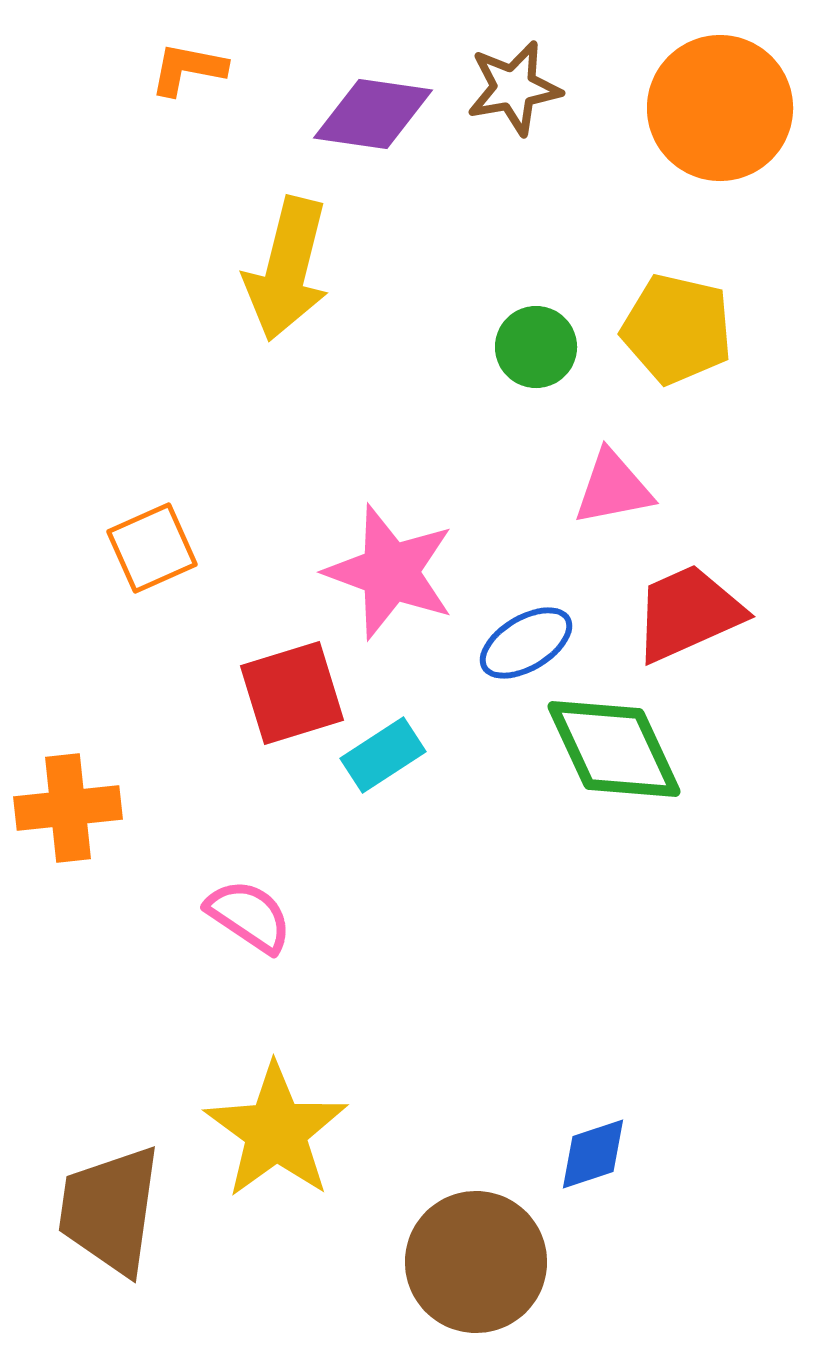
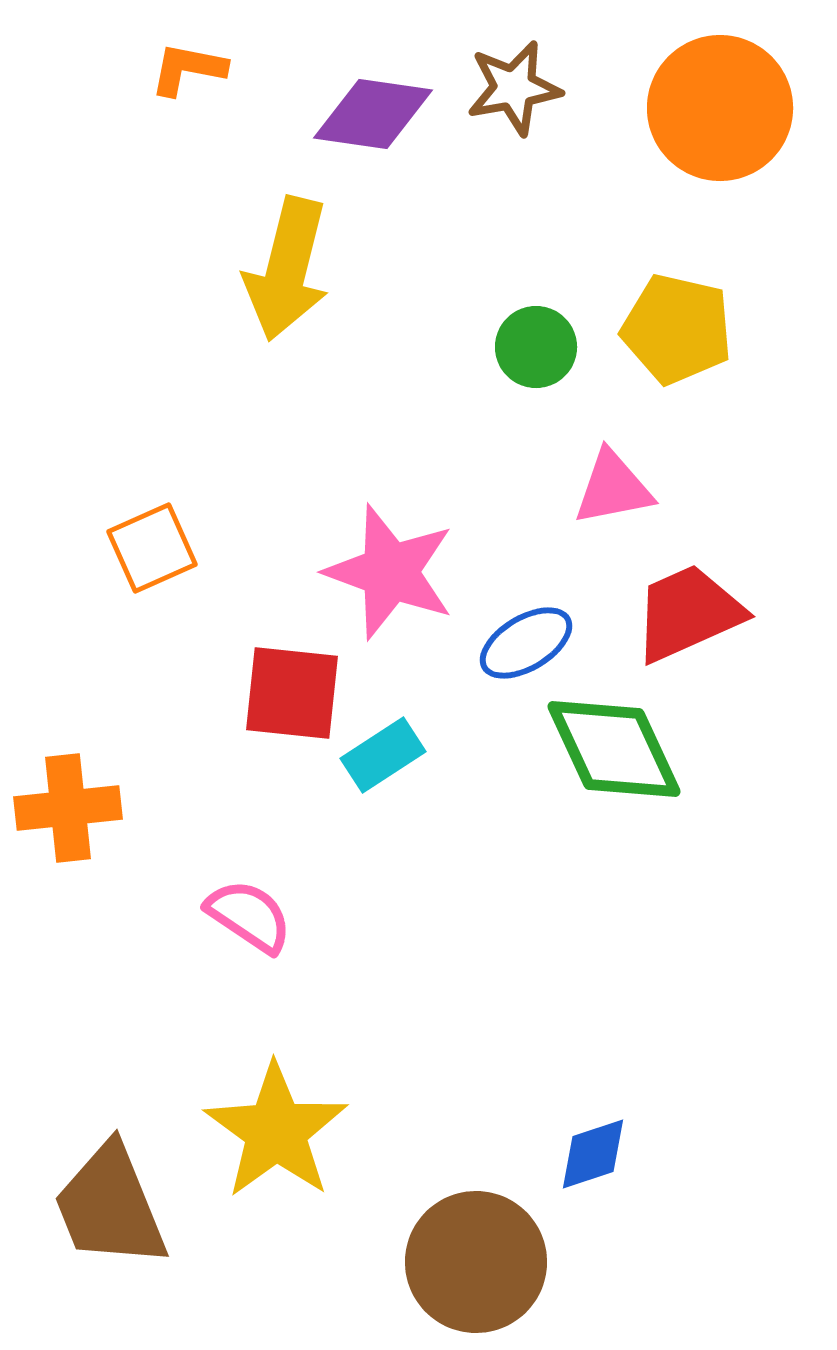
red square: rotated 23 degrees clockwise
brown trapezoid: moved 4 px up; rotated 30 degrees counterclockwise
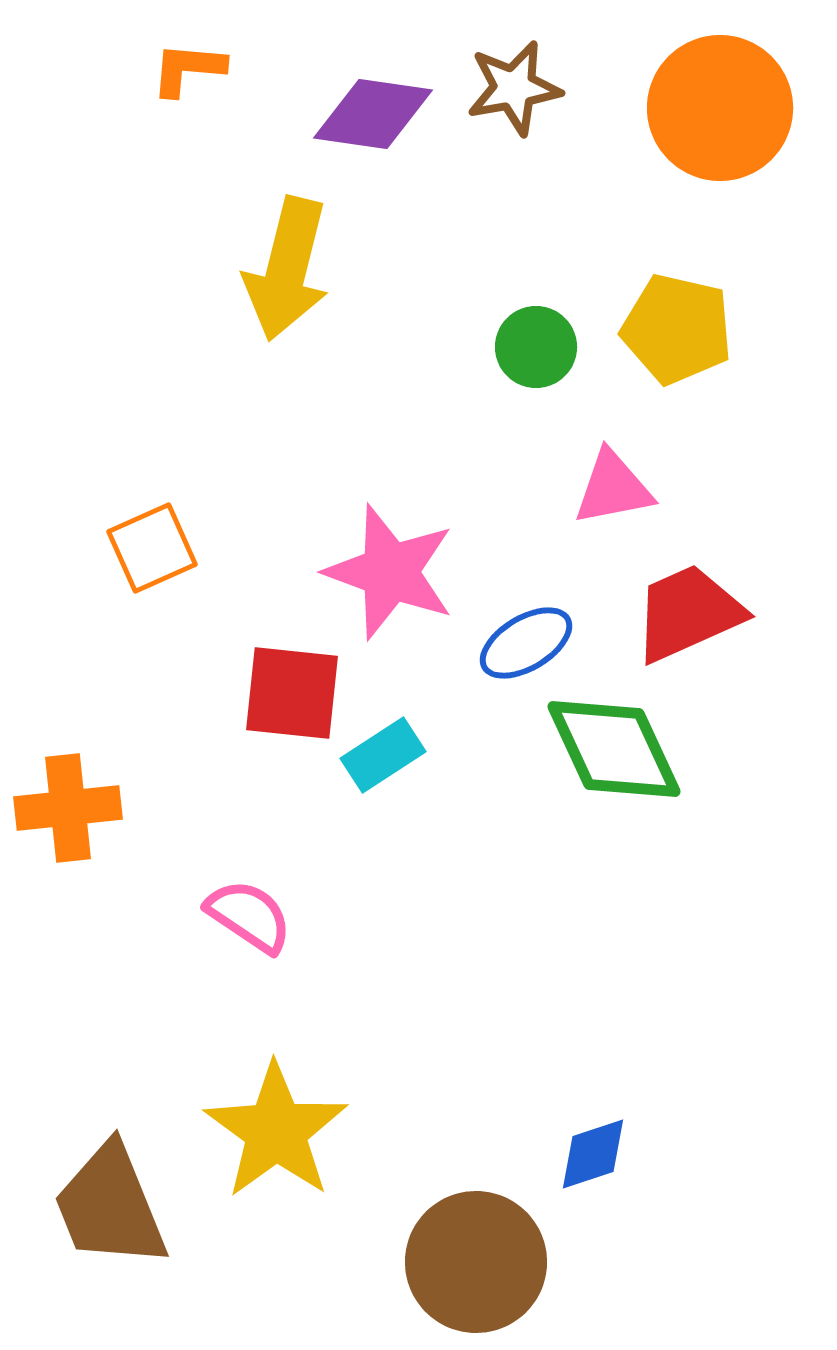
orange L-shape: rotated 6 degrees counterclockwise
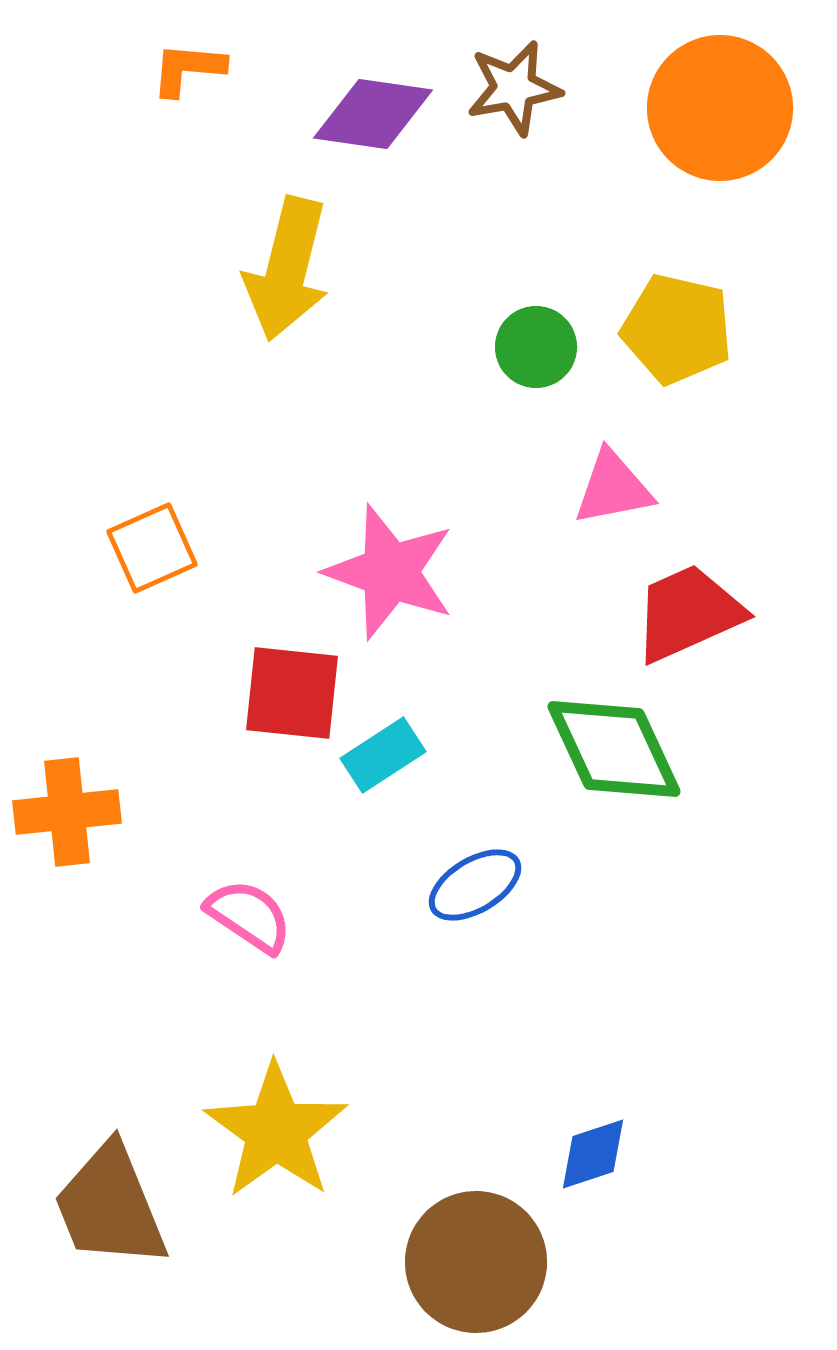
blue ellipse: moved 51 px left, 242 px down
orange cross: moved 1 px left, 4 px down
